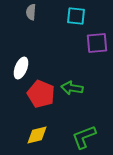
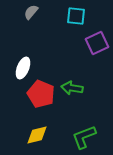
gray semicircle: rotated 35 degrees clockwise
purple square: rotated 20 degrees counterclockwise
white ellipse: moved 2 px right
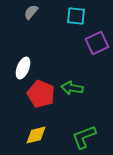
yellow diamond: moved 1 px left
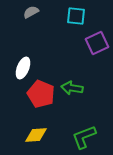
gray semicircle: rotated 21 degrees clockwise
yellow diamond: rotated 10 degrees clockwise
